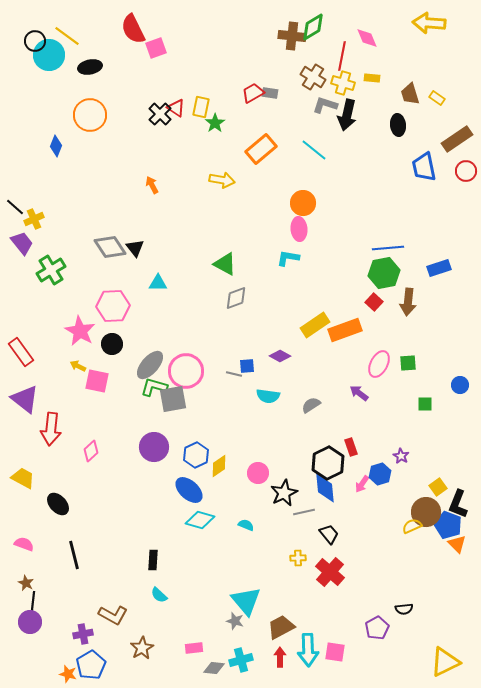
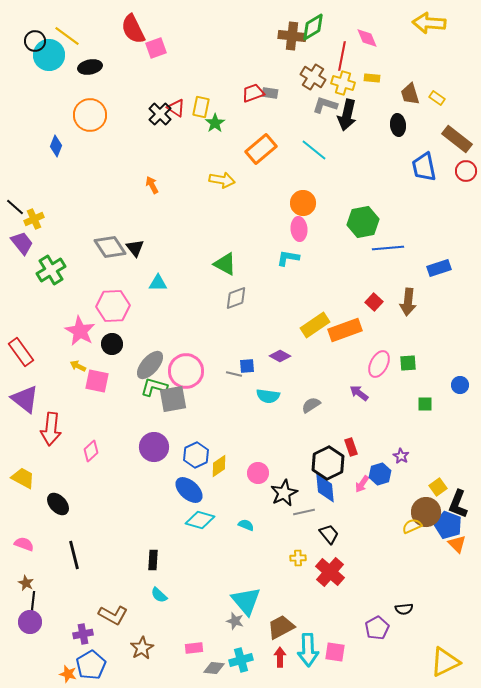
red trapezoid at (253, 93): rotated 10 degrees clockwise
brown rectangle at (457, 139): rotated 72 degrees clockwise
green hexagon at (384, 273): moved 21 px left, 51 px up
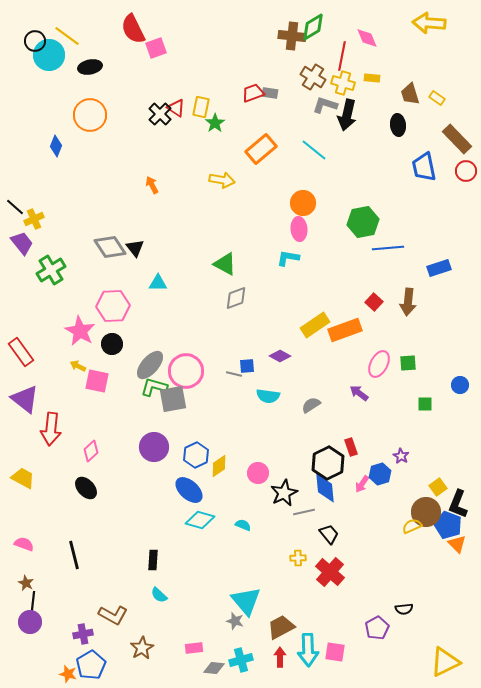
brown rectangle at (457, 139): rotated 8 degrees clockwise
black ellipse at (58, 504): moved 28 px right, 16 px up
cyan semicircle at (246, 525): moved 3 px left
